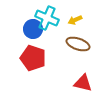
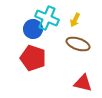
yellow arrow: rotated 40 degrees counterclockwise
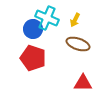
red triangle: rotated 12 degrees counterclockwise
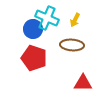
brown ellipse: moved 6 px left, 1 px down; rotated 15 degrees counterclockwise
red pentagon: moved 1 px right
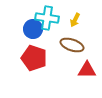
cyan cross: rotated 15 degrees counterclockwise
brown ellipse: rotated 15 degrees clockwise
red triangle: moved 4 px right, 13 px up
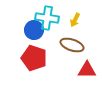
blue circle: moved 1 px right, 1 px down
